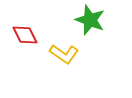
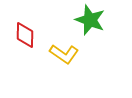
red diamond: rotated 28 degrees clockwise
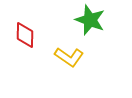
yellow L-shape: moved 5 px right, 3 px down
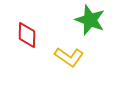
red diamond: moved 2 px right
